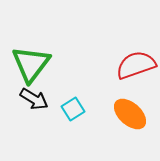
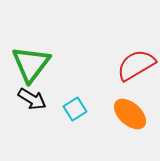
red semicircle: rotated 12 degrees counterclockwise
black arrow: moved 2 px left
cyan square: moved 2 px right
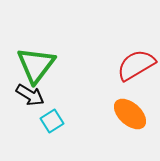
green triangle: moved 5 px right, 1 px down
black arrow: moved 2 px left, 4 px up
cyan square: moved 23 px left, 12 px down
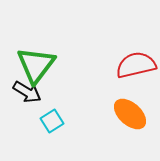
red semicircle: rotated 18 degrees clockwise
black arrow: moved 3 px left, 3 px up
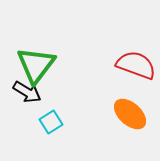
red semicircle: rotated 33 degrees clockwise
cyan square: moved 1 px left, 1 px down
